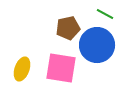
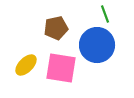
green line: rotated 42 degrees clockwise
brown pentagon: moved 12 px left
yellow ellipse: moved 4 px right, 4 px up; rotated 25 degrees clockwise
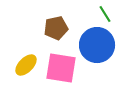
green line: rotated 12 degrees counterclockwise
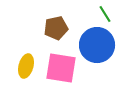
yellow ellipse: moved 1 px down; rotated 30 degrees counterclockwise
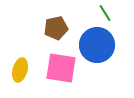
green line: moved 1 px up
yellow ellipse: moved 6 px left, 4 px down
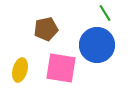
brown pentagon: moved 10 px left, 1 px down
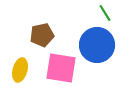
brown pentagon: moved 4 px left, 6 px down
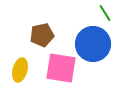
blue circle: moved 4 px left, 1 px up
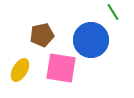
green line: moved 8 px right, 1 px up
blue circle: moved 2 px left, 4 px up
yellow ellipse: rotated 15 degrees clockwise
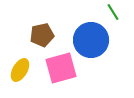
pink square: rotated 24 degrees counterclockwise
